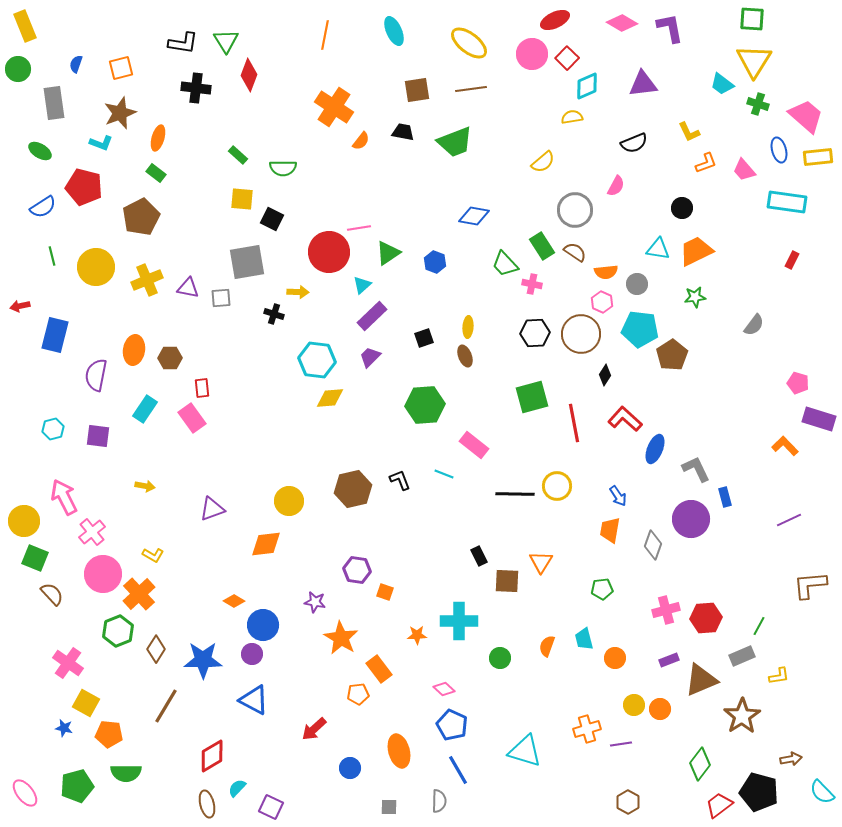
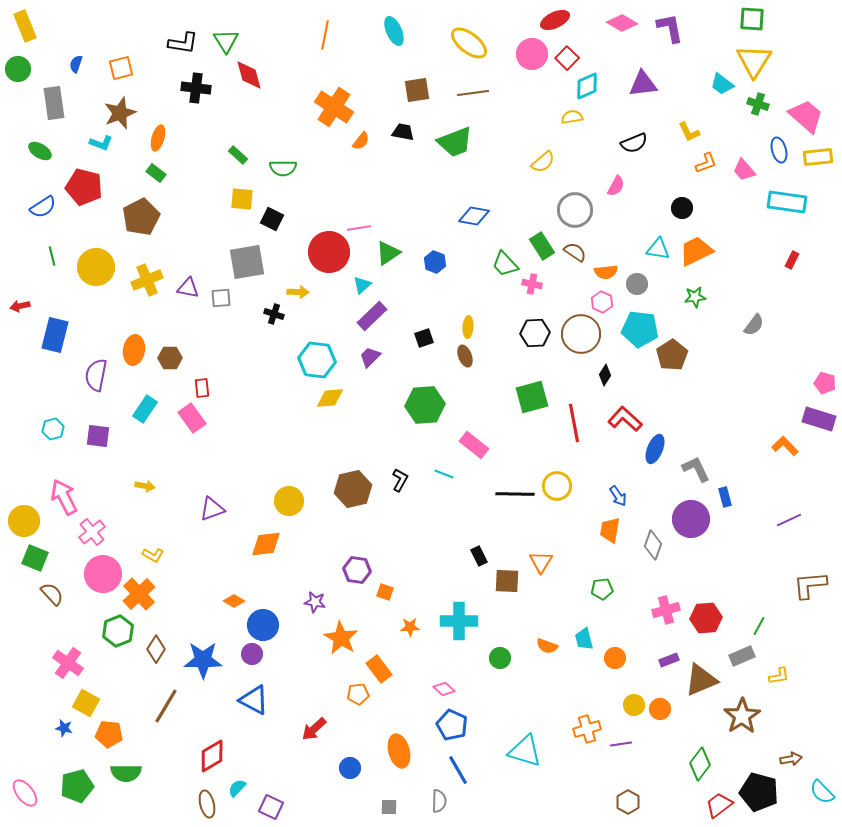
red diamond at (249, 75): rotated 36 degrees counterclockwise
brown line at (471, 89): moved 2 px right, 4 px down
pink pentagon at (798, 383): moved 27 px right
black L-shape at (400, 480): rotated 50 degrees clockwise
orange star at (417, 635): moved 7 px left, 8 px up
orange semicircle at (547, 646): rotated 90 degrees counterclockwise
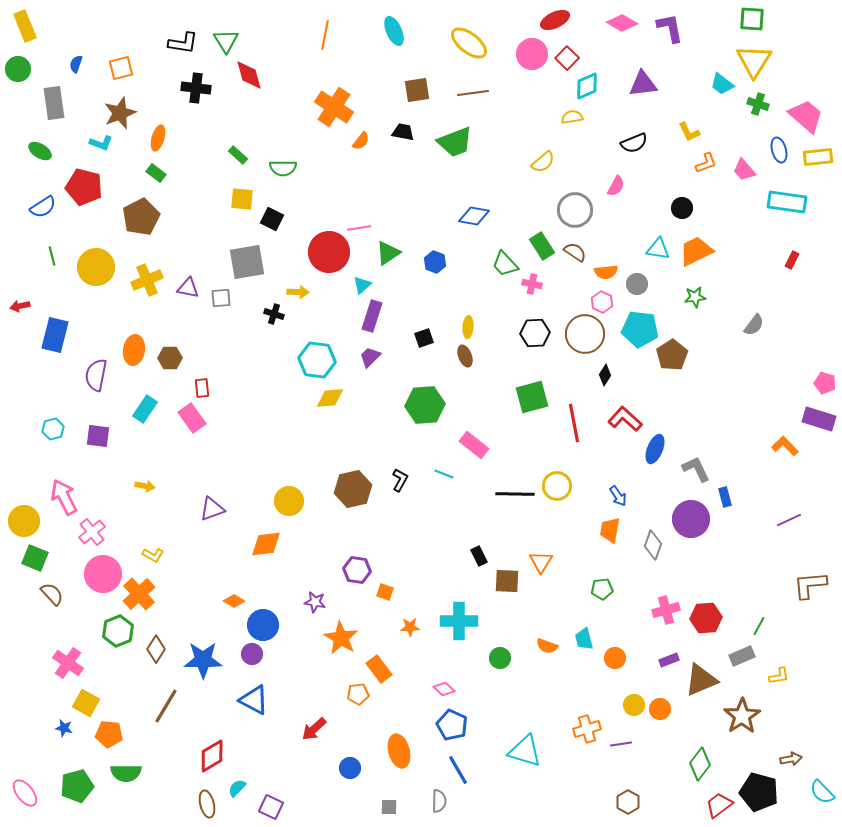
purple rectangle at (372, 316): rotated 28 degrees counterclockwise
brown circle at (581, 334): moved 4 px right
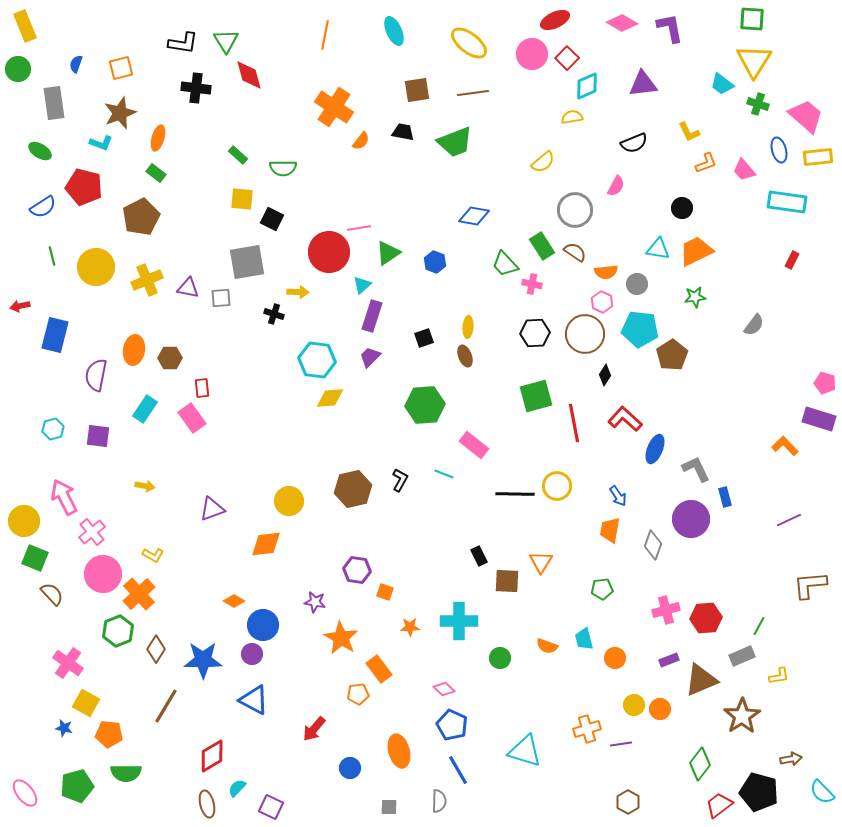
green square at (532, 397): moved 4 px right, 1 px up
red arrow at (314, 729): rotated 8 degrees counterclockwise
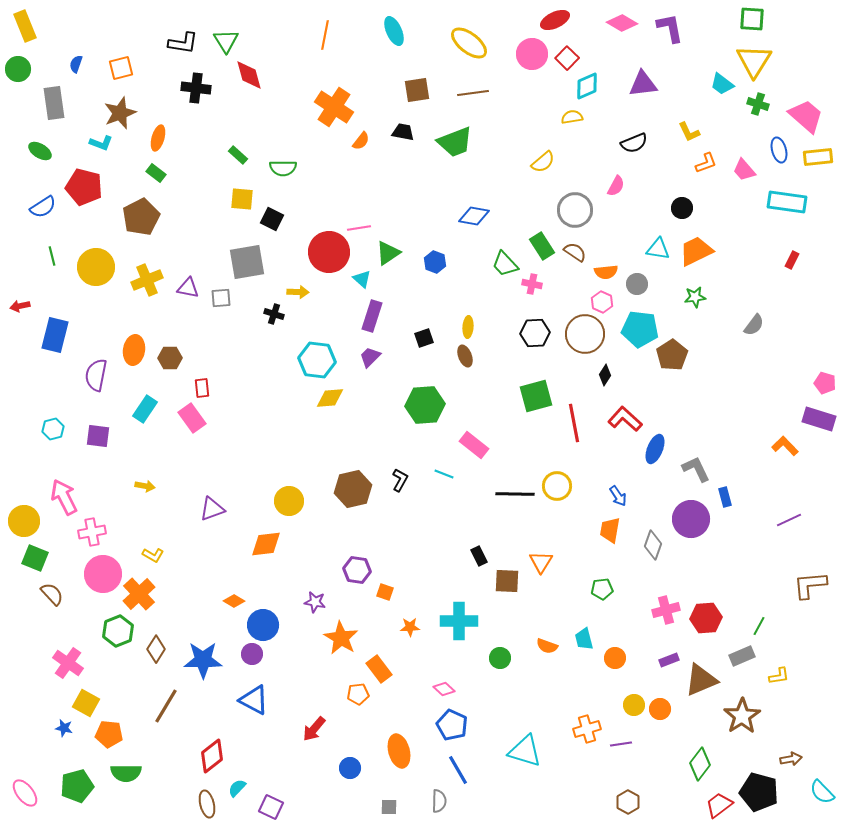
cyan triangle at (362, 285): moved 6 px up; rotated 36 degrees counterclockwise
pink cross at (92, 532): rotated 28 degrees clockwise
red diamond at (212, 756): rotated 8 degrees counterclockwise
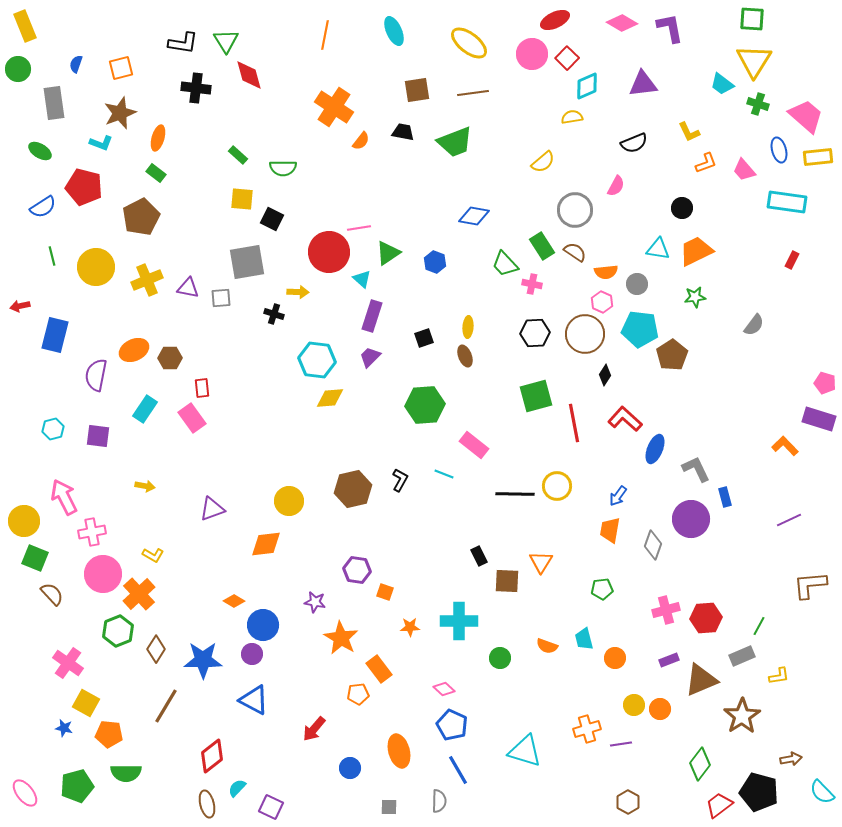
orange ellipse at (134, 350): rotated 56 degrees clockwise
blue arrow at (618, 496): rotated 70 degrees clockwise
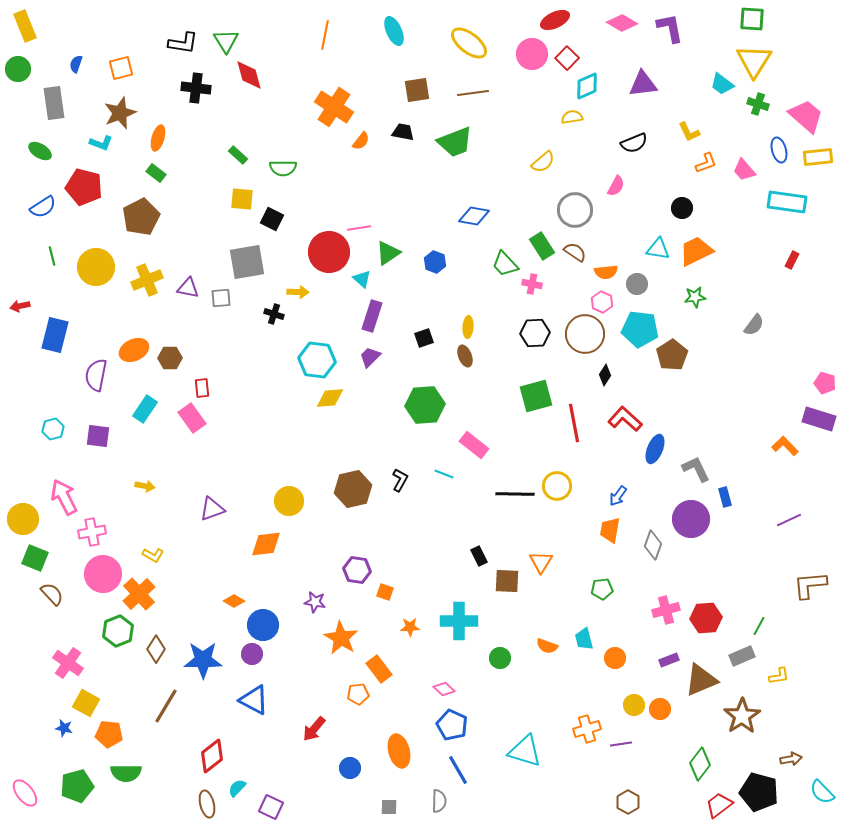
yellow circle at (24, 521): moved 1 px left, 2 px up
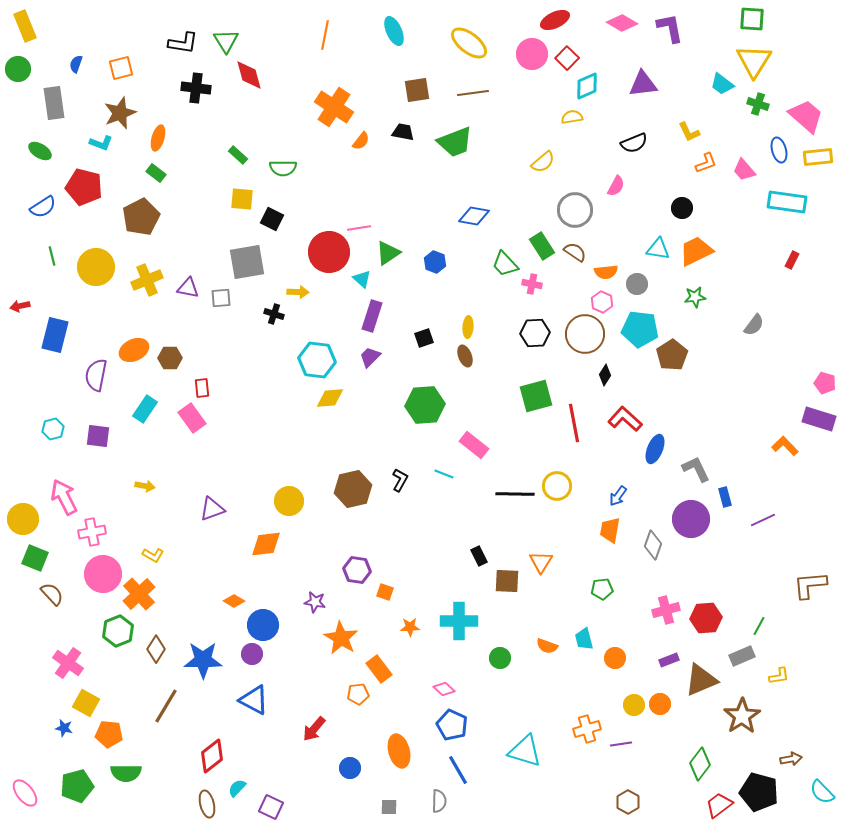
purple line at (789, 520): moved 26 px left
orange circle at (660, 709): moved 5 px up
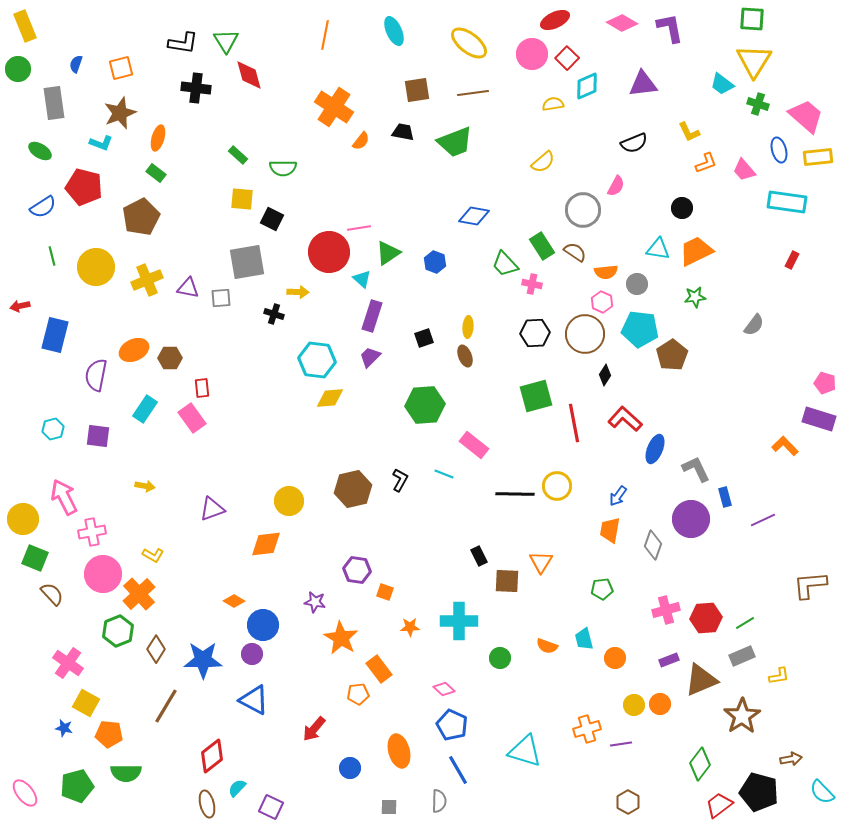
yellow semicircle at (572, 117): moved 19 px left, 13 px up
gray circle at (575, 210): moved 8 px right
green line at (759, 626): moved 14 px left, 3 px up; rotated 30 degrees clockwise
